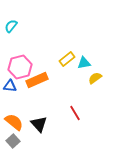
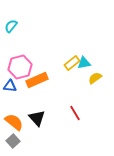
yellow rectangle: moved 5 px right, 4 px down
black triangle: moved 2 px left, 6 px up
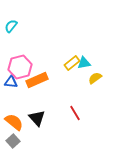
blue triangle: moved 1 px right, 4 px up
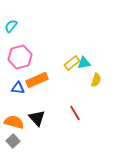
pink hexagon: moved 10 px up
yellow semicircle: moved 1 px right, 2 px down; rotated 144 degrees clockwise
blue triangle: moved 7 px right, 6 px down
orange semicircle: rotated 24 degrees counterclockwise
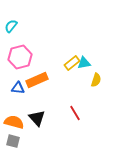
gray square: rotated 32 degrees counterclockwise
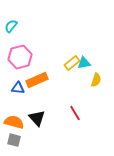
gray square: moved 1 px right, 1 px up
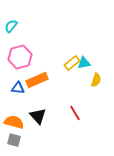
black triangle: moved 1 px right, 2 px up
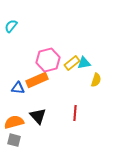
pink hexagon: moved 28 px right, 3 px down
red line: rotated 35 degrees clockwise
orange semicircle: rotated 30 degrees counterclockwise
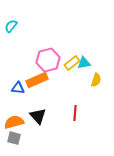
gray square: moved 2 px up
